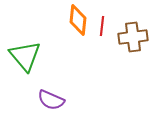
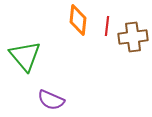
red line: moved 5 px right
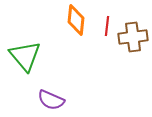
orange diamond: moved 2 px left
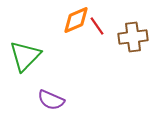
orange diamond: rotated 60 degrees clockwise
red line: moved 10 px left; rotated 42 degrees counterclockwise
green triangle: rotated 24 degrees clockwise
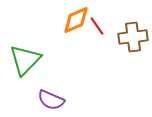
green triangle: moved 4 px down
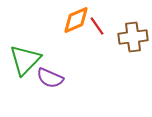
purple semicircle: moved 1 px left, 22 px up
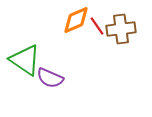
brown cross: moved 12 px left, 8 px up
green triangle: rotated 40 degrees counterclockwise
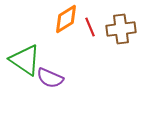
orange diamond: moved 10 px left, 1 px up; rotated 8 degrees counterclockwise
red line: moved 7 px left, 1 px down; rotated 12 degrees clockwise
